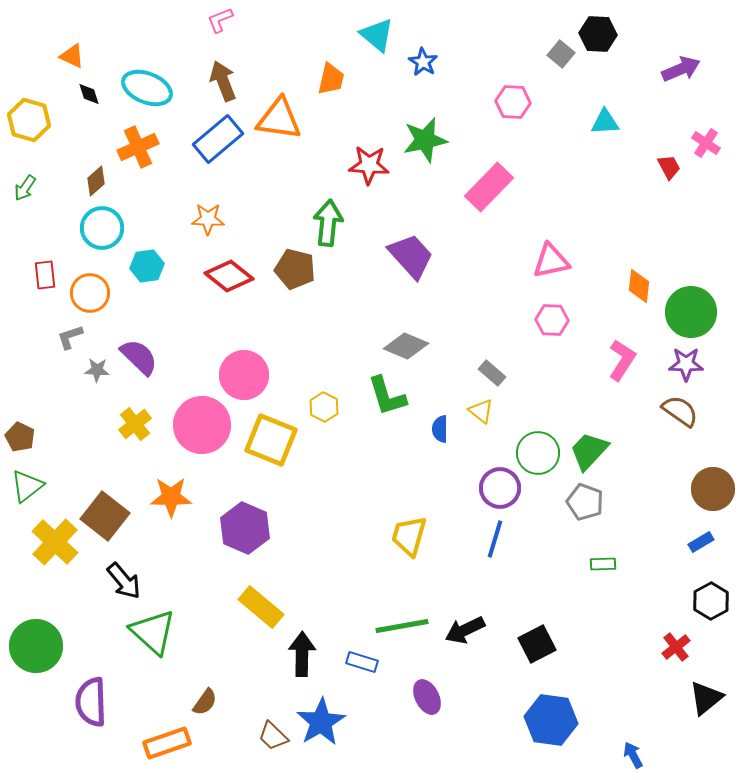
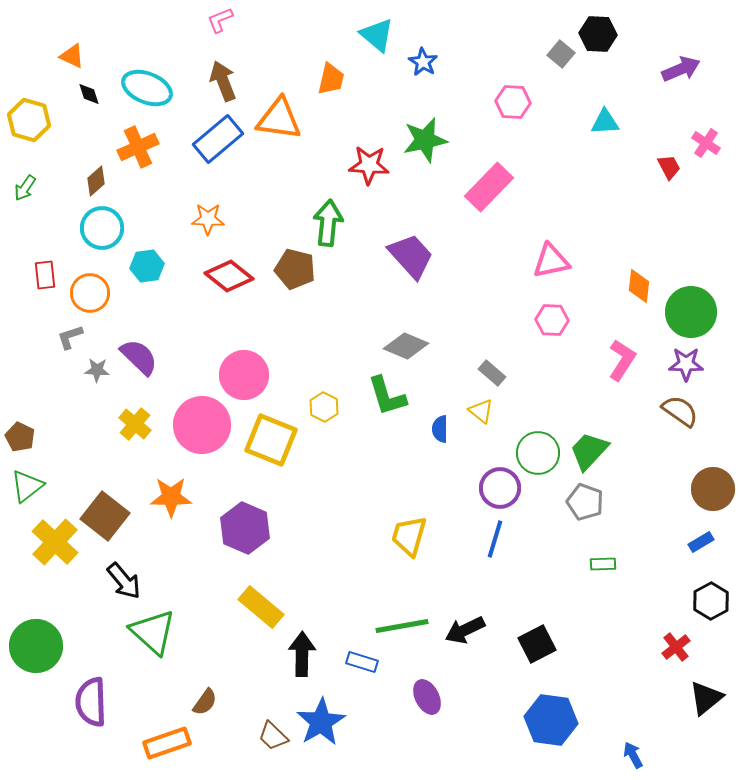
yellow cross at (135, 424): rotated 12 degrees counterclockwise
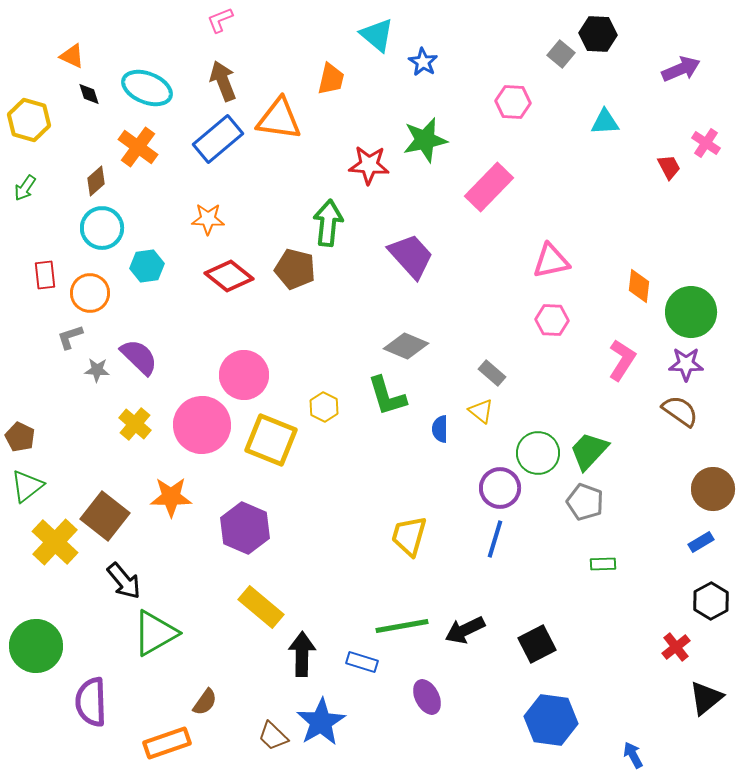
orange cross at (138, 147): rotated 30 degrees counterclockwise
green triangle at (153, 632): moved 2 px right, 1 px down; rotated 48 degrees clockwise
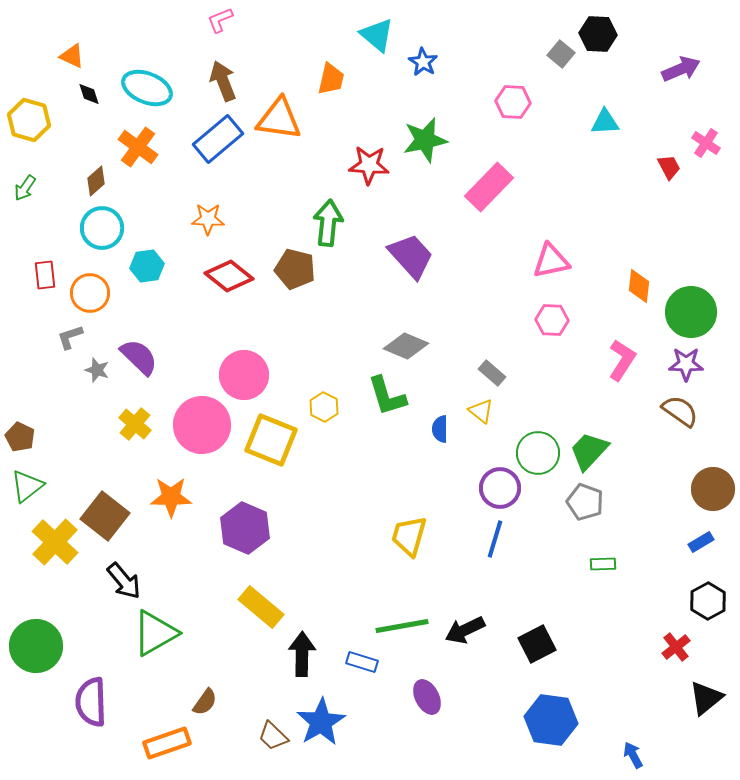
gray star at (97, 370): rotated 15 degrees clockwise
black hexagon at (711, 601): moved 3 px left
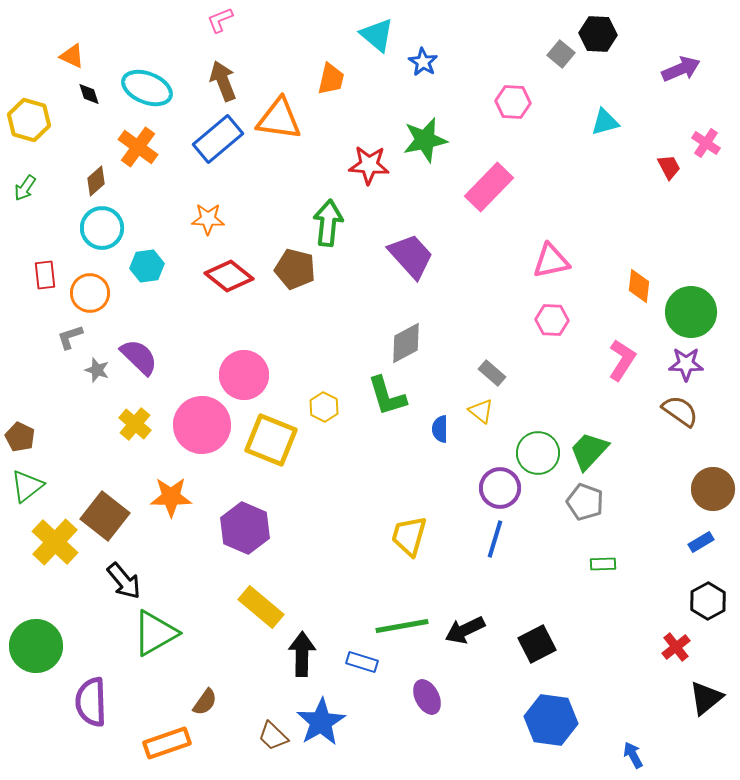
cyan triangle at (605, 122): rotated 12 degrees counterclockwise
gray diamond at (406, 346): moved 3 px up; rotated 51 degrees counterclockwise
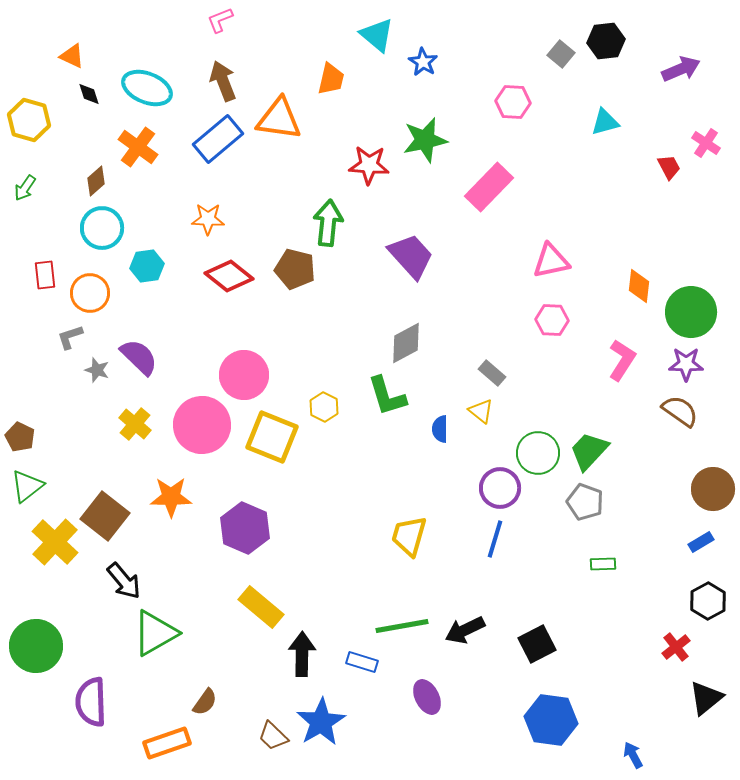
black hexagon at (598, 34): moved 8 px right, 7 px down; rotated 9 degrees counterclockwise
yellow square at (271, 440): moved 1 px right, 3 px up
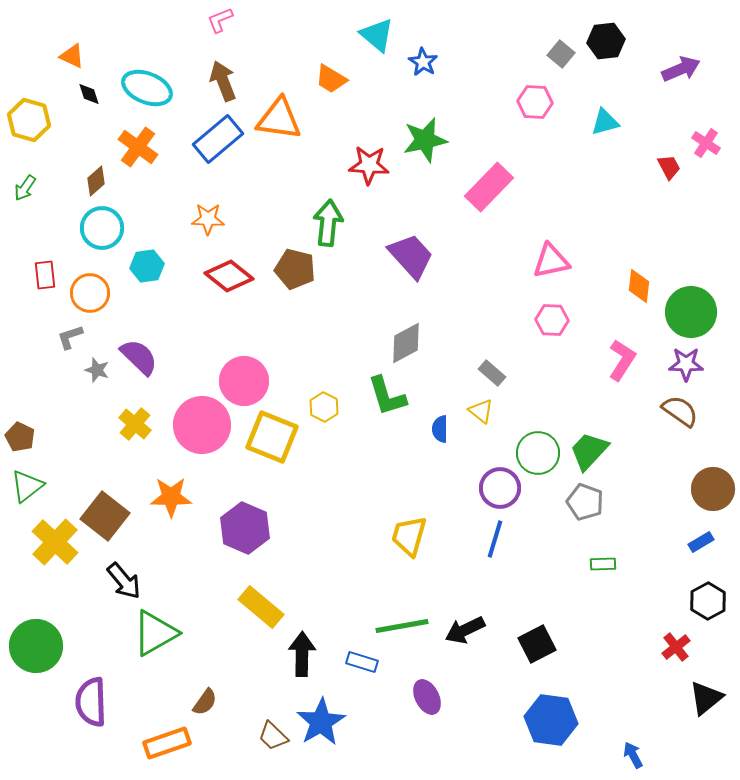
orange trapezoid at (331, 79): rotated 108 degrees clockwise
pink hexagon at (513, 102): moved 22 px right
pink circle at (244, 375): moved 6 px down
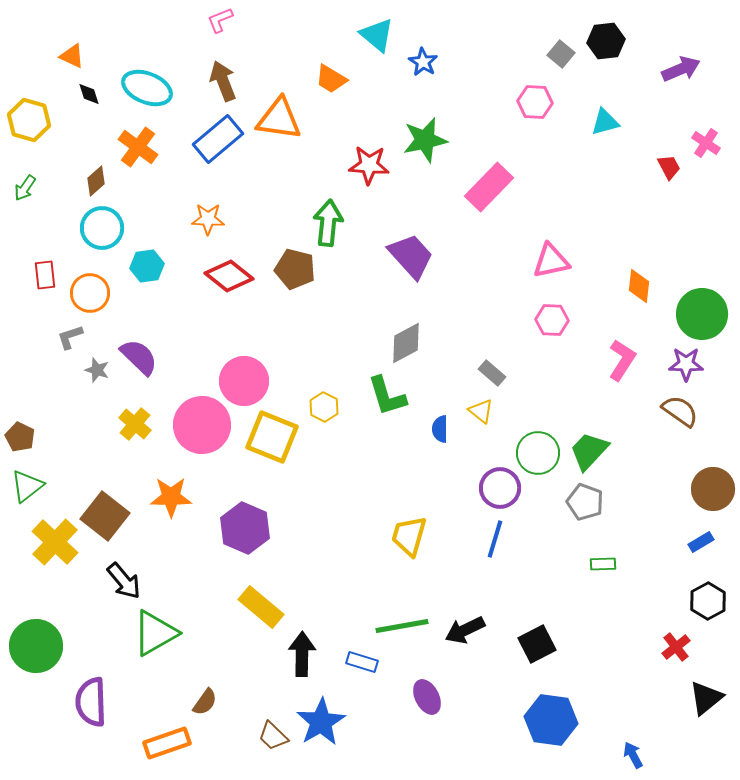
green circle at (691, 312): moved 11 px right, 2 px down
